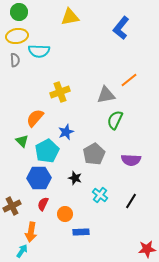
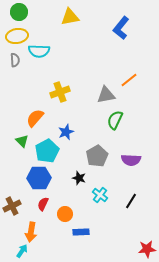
gray pentagon: moved 3 px right, 2 px down
black star: moved 4 px right
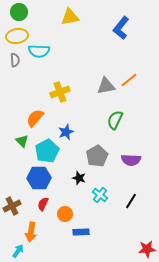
gray triangle: moved 9 px up
cyan arrow: moved 4 px left
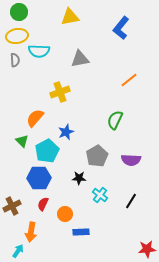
gray triangle: moved 26 px left, 27 px up
black star: rotated 16 degrees counterclockwise
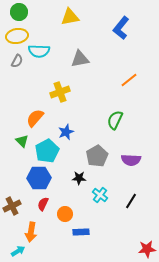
gray semicircle: moved 2 px right, 1 px down; rotated 32 degrees clockwise
cyan arrow: rotated 24 degrees clockwise
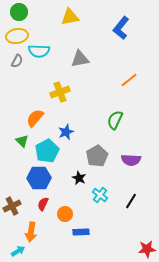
black star: rotated 24 degrees clockwise
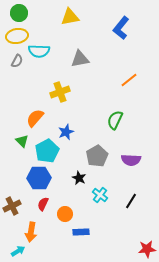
green circle: moved 1 px down
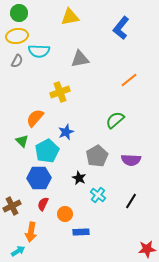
green semicircle: rotated 24 degrees clockwise
cyan cross: moved 2 px left
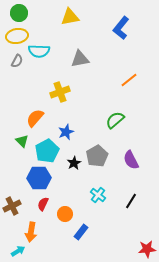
purple semicircle: rotated 60 degrees clockwise
black star: moved 5 px left, 15 px up; rotated 16 degrees clockwise
blue rectangle: rotated 49 degrees counterclockwise
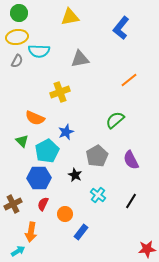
yellow ellipse: moved 1 px down
orange semicircle: rotated 108 degrees counterclockwise
black star: moved 1 px right, 12 px down; rotated 16 degrees counterclockwise
brown cross: moved 1 px right, 2 px up
